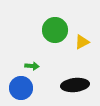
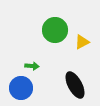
black ellipse: rotated 68 degrees clockwise
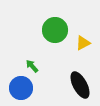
yellow triangle: moved 1 px right, 1 px down
green arrow: rotated 136 degrees counterclockwise
black ellipse: moved 5 px right
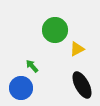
yellow triangle: moved 6 px left, 6 px down
black ellipse: moved 2 px right
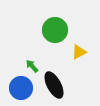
yellow triangle: moved 2 px right, 3 px down
black ellipse: moved 28 px left
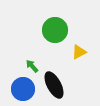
blue circle: moved 2 px right, 1 px down
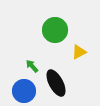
black ellipse: moved 2 px right, 2 px up
blue circle: moved 1 px right, 2 px down
